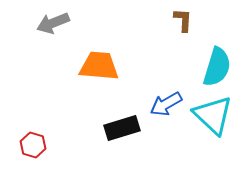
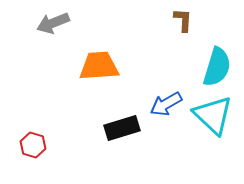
orange trapezoid: rotated 9 degrees counterclockwise
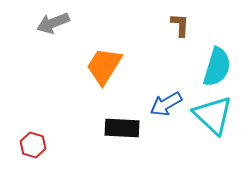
brown L-shape: moved 3 px left, 5 px down
orange trapezoid: moved 5 px right; rotated 54 degrees counterclockwise
black rectangle: rotated 20 degrees clockwise
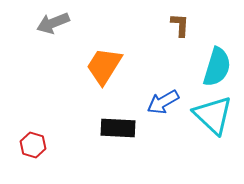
blue arrow: moved 3 px left, 2 px up
black rectangle: moved 4 px left
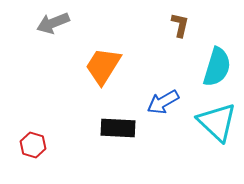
brown L-shape: rotated 10 degrees clockwise
orange trapezoid: moved 1 px left
cyan triangle: moved 4 px right, 7 px down
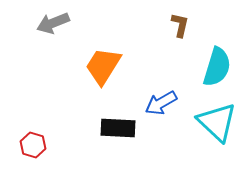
blue arrow: moved 2 px left, 1 px down
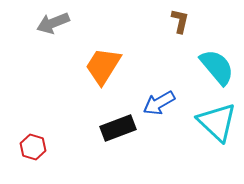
brown L-shape: moved 4 px up
cyan semicircle: rotated 57 degrees counterclockwise
blue arrow: moved 2 px left
black rectangle: rotated 24 degrees counterclockwise
red hexagon: moved 2 px down
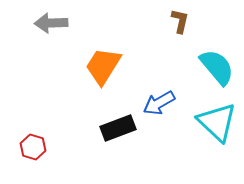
gray arrow: moved 2 px left; rotated 20 degrees clockwise
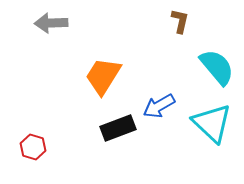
orange trapezoid: moved 10 px down
blue arrow: moved 3 px down
cyan triangle: moved 5 px left, 1 px down
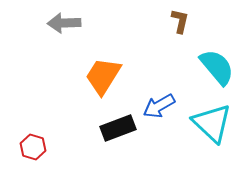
gray arrow: moved 13 px right
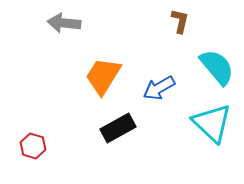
gray arrow: rotated 8 degrees clockwise
blue arrow: moved 18 px up
black rectangle: rotated 8 degrees counterclockwise
red hexagon: moved 1 px up
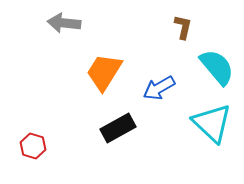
brown L-shape: moved 3 px right, 6 px down
orange trapezoid: moved 1 px right, 4 px up
